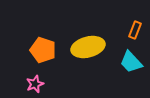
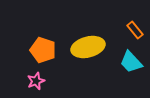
orange rectangle: rotated 60 degrees counterclockwise
pink star: moved 1 px right, 3 px up
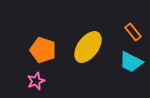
orange rectangle: moved 2 px left, 2 px down
yellow ellipse: rotated 40 degrees counterclockwise
cyan trapezoid: rotated 20 degrees counterclockwise
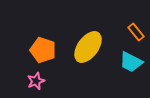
orange rectangle: moved 3 px right
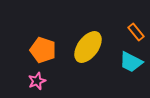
pink star: moved 1 px right
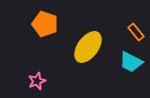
orange pentagon: moved 2 px right, 26 px up
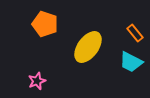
orange rectangle: moved 1 px left, 1 px down
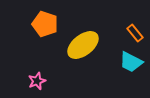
yellow ellipse: moved 5 px left, 2 px up; rotated 16 degrees clockwise
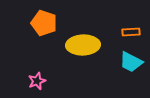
orange pentagon: moved 1 px left, 1 px up
orange rectangle: moved 4 px left, 1 px up; rotated 54 degrees counterclockwise
yellow ellipse: rotated 36 degrees clockwise
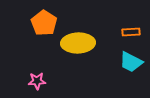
orange pentagon: rotated 15 degrees clockwise
yellow ellipse: moved 5 px left, 2 px up
pink star: rotated 18 degrees clockwise
